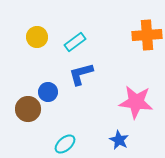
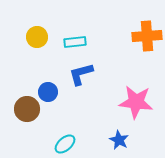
orange cross: moved 1 px down
cyan rectangle: rotated 30 degrees clockwise
brown circle: moved 1 px left
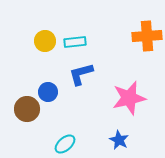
yellow circle: moved 8 px right, 4 px down
pink star: moved 7 px left, 4 px up; rotated 20 degrees counterclockwise
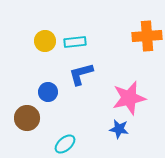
brown circle: moved 9 px down
blue star: moved 11 px up; rotated 18 degrees counterclockwise
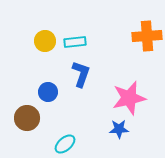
blue L-shape: rotated 124 degrees clockwise
blue star: rotated 12 degrees counterclockwise
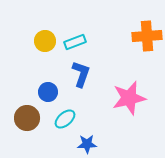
cyan rectangle: rotated 15 degrees counterclockwise
blue star: moved 32 px left, 15 px down
cyan ellipse: moved 25 px up
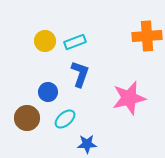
blue L-shape: moved 1 px left
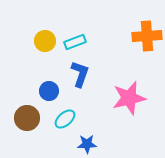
blue circle: moved 1 px right, 1 px up
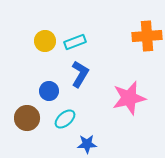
blue L-shape: rotated 12 degrees clockwise
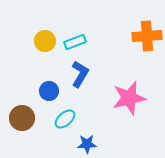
brown circle: moved 5 px left
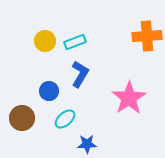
pink star: rotated 20 degrees counterclockwise
